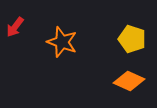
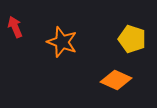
red arrow: rotated 120 degrees clockwise
orange diamond: moved 13 px left, 1 px up
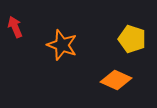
orange star: moved 3 px down
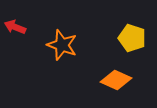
red arrow: rotated 45 degrees counterclockwise
yellow pentagon: moved 1 px up
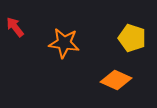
red arrow: rotated 30 degrees clockwise
orange star: moved 2 px right, 2 px up; rotated 12 degrees counterclockwise
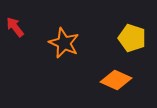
orange star: rotated 16 degrees clockwise
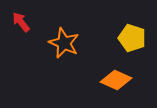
red arrow: moved 6 px right, 5 px up
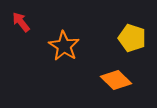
orange star: moved 3 px down; rotated 8 degrees clockwise
orange diamond: rotated 20 degrees clockwise
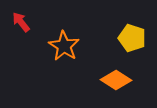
orange diamond: rotated 12 degrees counterclockwise
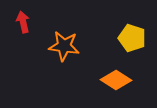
red arrow: moved 2 px right; rotated 25 degrees clockwise
orange star: rotated 24 degrees counterclockwise
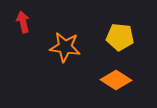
yellow pentagon: moved 12 px left, 1 px up; rotated 12 degrees counterclockwise
orange star: moved 1 px right, 1 px down
